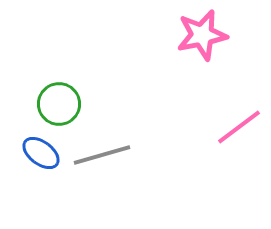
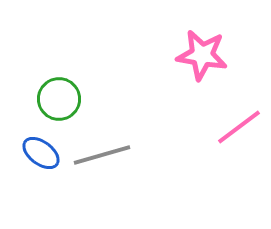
pink star: moved 20 px down; rotated 21 degrees clockwise
green circle: moved 5 px up
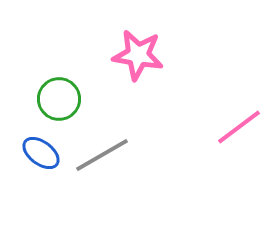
pink star: moved 64 px left
gray line: rotated 14 degrees counterclockwise
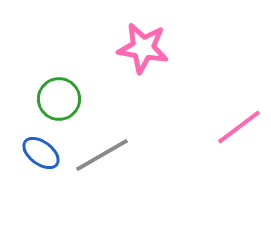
pink star: moved 5 px right, 7 px up
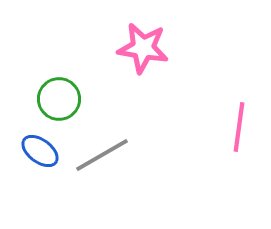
pink line: rotated 45 degrees counterclockwise
blue ellipse: moved 1 px left, 2 px up
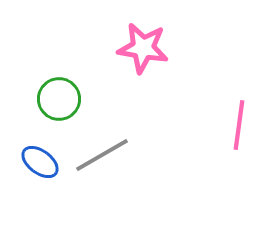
pink line: moved 2 px up
blue ellipse: moved 11 px down
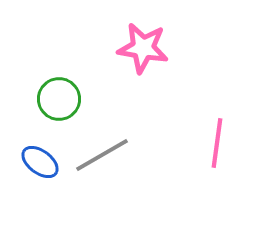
pink line: moved 22 px left, 18 px down
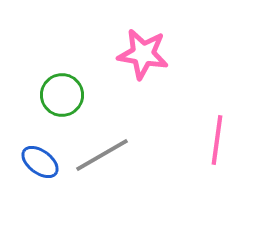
pink star: moved 6 px down
green circle: moved 3 px right, 4 px up
pink line: moved 3 px up
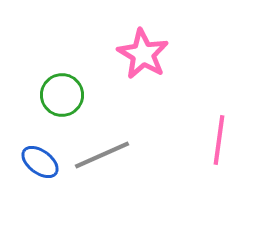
pink star: rotated 21 degrees clockwise
pink line: moved 2 px right
gray line: rotated 6 degrees clockwise
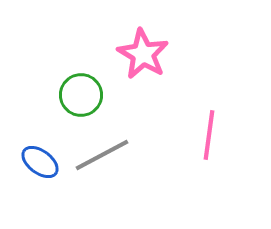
green circle: moved 19 px right
pink line: moved 10 px left, 5 px up
gray line: rotated 4 degrees counterclockwise
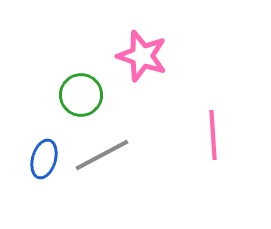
pink star: moved 1 px left, 2 px down; rotated 12 degrees counterclockwise
pink line: moved 4 px right; rotated 12 degrees counterclockwise
blue ellipse: moved 4 px right, 3 px up; rotated 69 degrees clockwise
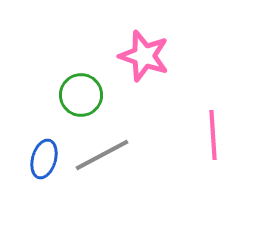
pink star: moved 2 px right
